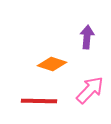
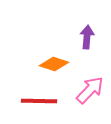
orange diamond: moved 2 px right
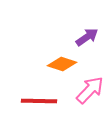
purple arrow: rotated 50 degrees clockwise
orange diamond: moved 8 px right
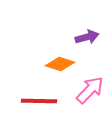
purple arrow: rotated 20 degrees clockwise
orange diamond: moved 2 px left
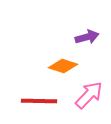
orange diamond: moved 3 px right, 2 px down
pink arrow: moved 1 px left, 5 px down
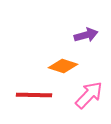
purple arrow: moved 1 px left, 2 px up
red line: moved 5 px left, 6 px up
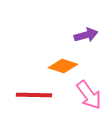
pink arrow: rotated 100 degrees clockwise
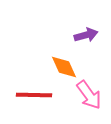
orange diamond: moved 1 px right, 1 px down; rotated 48 degrees clockwise
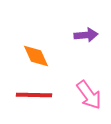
purple arrow: rotated 10 degrees clockwise
orange diamond: moved 28 px left, 11 px up
